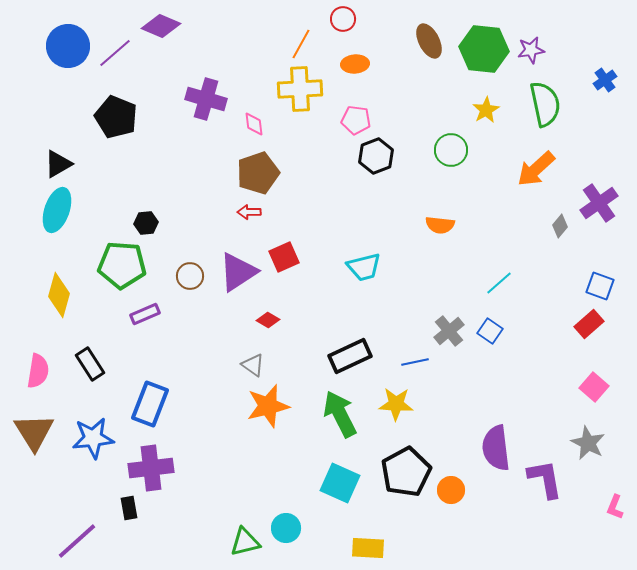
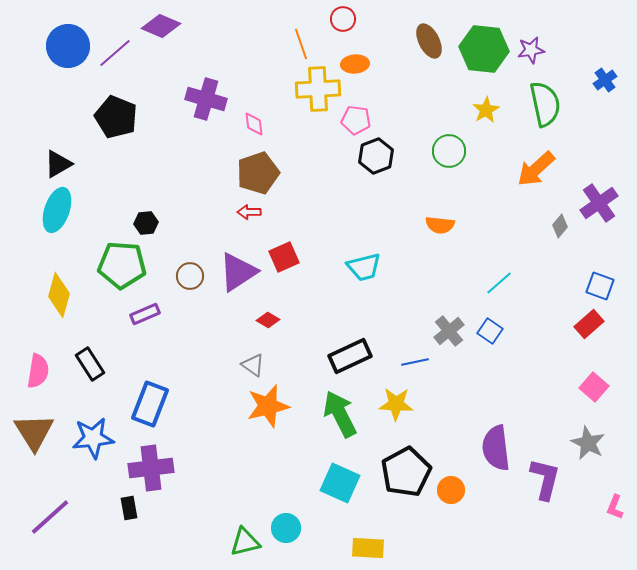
orange line at (301, 44): rotated 48 degrees counterclockwise
yellow cross at (300, 89): moved 18 px right
green circle at (451, 150): moved 2 px left, 1 px down
purple L-shape at (545, 479): rotated 24 degrees clockwise
purple line at (77, 541): moved 27 px left, 24 px up
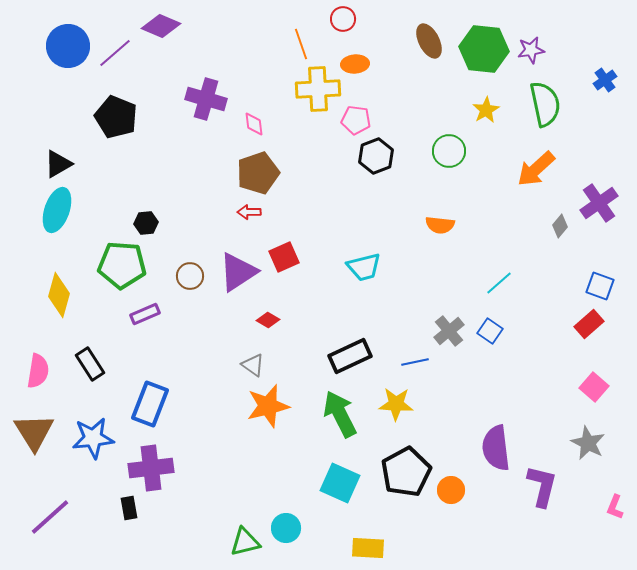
purple L-shape at (545, 479): moved 3 px left, 7 px down
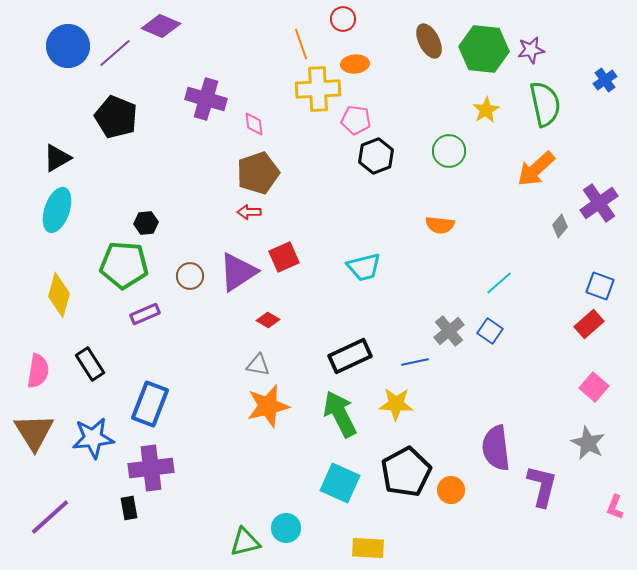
black triangle at (58, 164): moved 1 px left, 6 px up
green pentagon at (122, 265): moved 2 px right
gray triangle at (253, 365): moved 5 px right; rotated 25 degrees counterclockwise
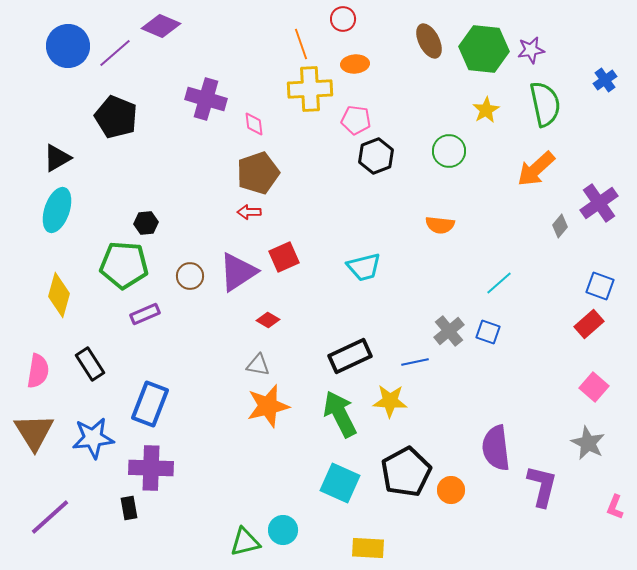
yellow cross at (318, 89): moved 8 px left
blue square at (490, 331): moved 2 px left, 1 px down; rotated 15 degrees counterclockwise
yellow star at (396, 404): moved 6 px left, 3 px up
purple cross at (151, 468): rotated 9 degrees clockwise
cyan circle at (286, 528): moved 3 px left, 2 px down
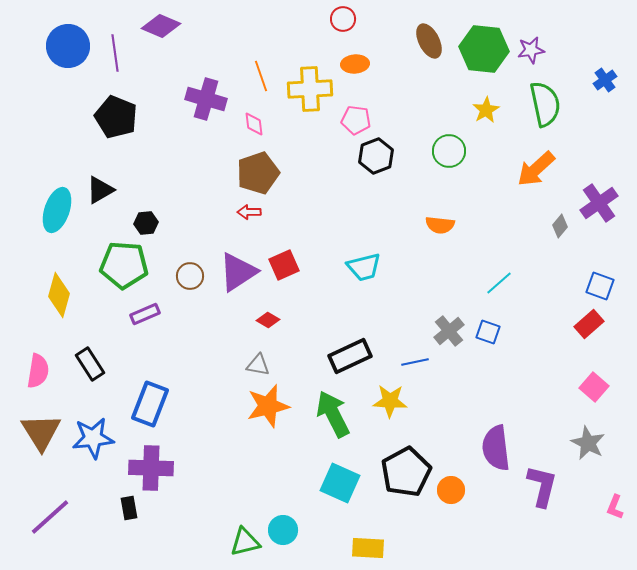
orange line at (301, 44): moved 40 px left, 32 px down
purple line at (115, 53): rotated 57 degrees counterclockwise
black triangle at (57, 158): moved 43 px right, 32 px down
red square at (284, 257): moved 8 px down
green arrow at (340, 414): moved 7 px left
brown triangle at (34, 432): moved 7 px right
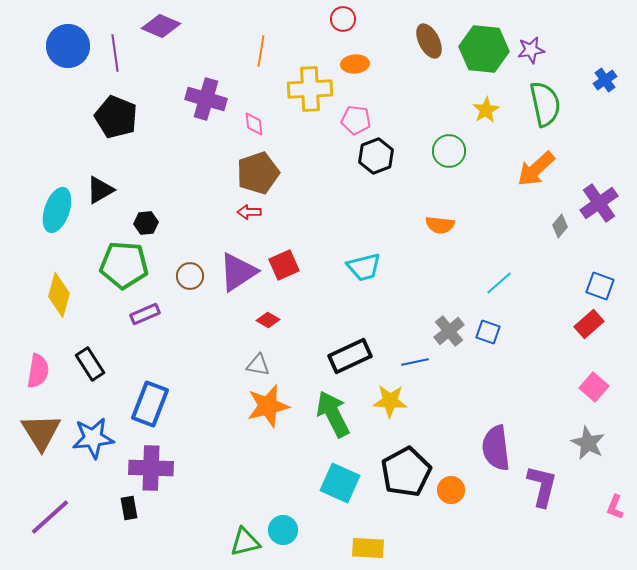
orange line at (261, 76): moved 25 px up; rotated 28 degrees clockwise
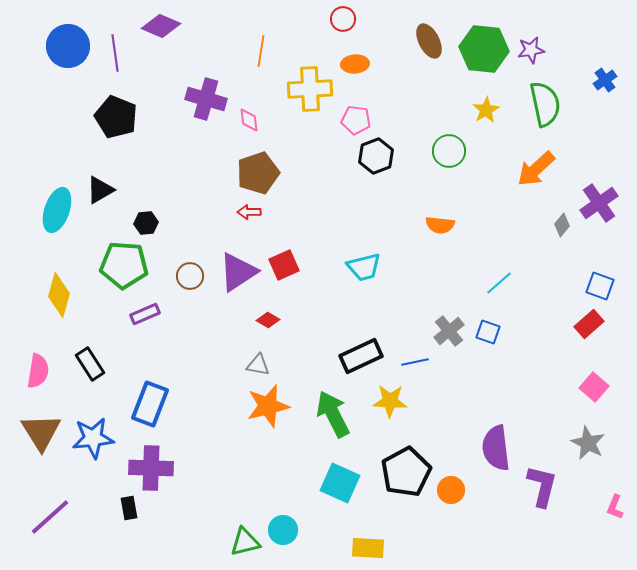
pink diamond at (254, 124): moved 5 px left, 4 px up
gray diamond at (560, 226): moved 2 px right, 1 px up
black rectangle at (350, 356): moved 11 px right
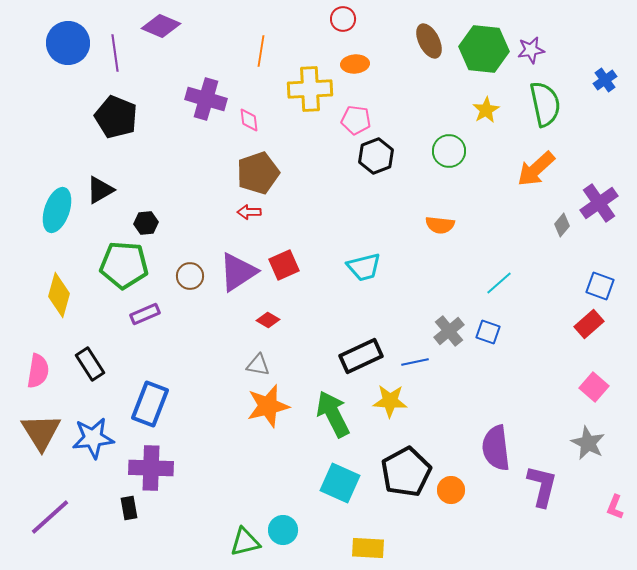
blue circle at (68, 46): moved 3 px up
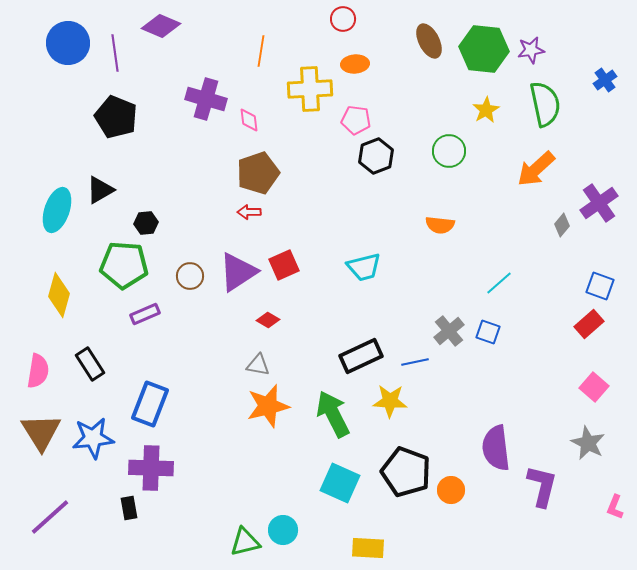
black pentagon at (406, 472): rotated 24 degrees counterclockwise
